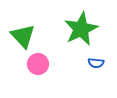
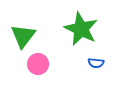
green star: rotated 20 degrees counterclockwise
green triangle: rotated 20 degrees clockwise
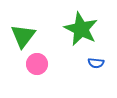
pink circle: moved 1 px left
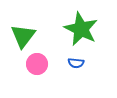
blue semicircle: moved 20 px left
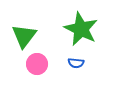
green triangle: moved 1 px right
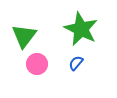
blue semicircle: rotated 126 degrees clockwise
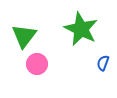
blue semicircle: moved 27 px right; rotated 21 degrees counterclockwise
